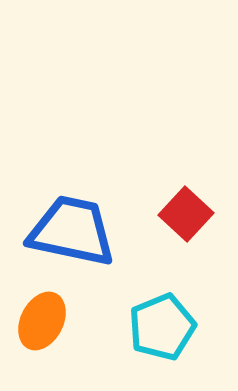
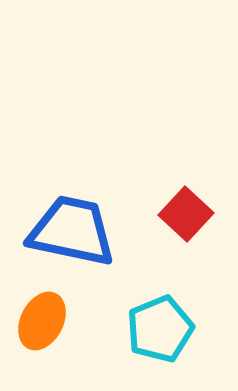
cyan pentagon: moved 2 px left, 2 px down
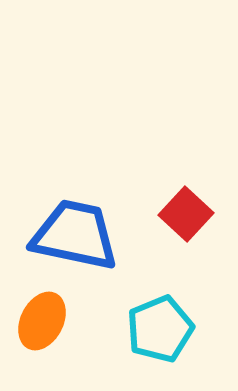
blue trapezoid: moved 3 px right, 4 px down
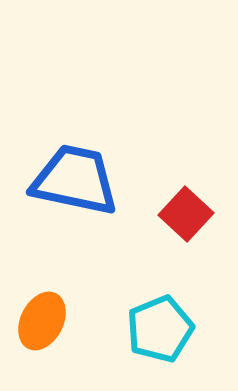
blue trapezoid: moved 55 px up
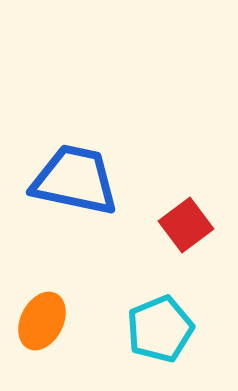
red square: moved 11 px down; rotated 10 degrees clockwise
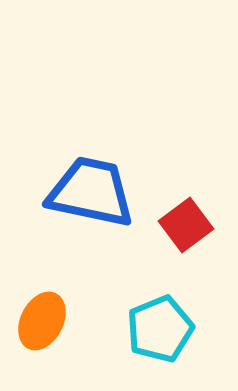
blue trapezoid: moved 16 px right, 12 px down
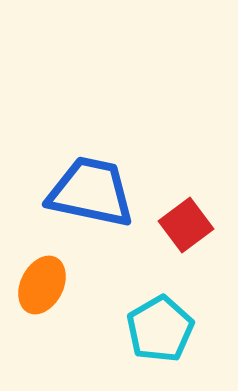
orange ellipse: moved 36 px up
cyan pentagon: rotated 8 degrees counterclockwise
